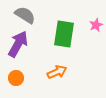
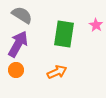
gray semicircle: moved 3 px left
pink star: rotated 16 degrees counterclockwise
orange circle: moved 8 px up
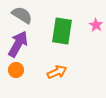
green rectangle: moved 2 px left, 3 px up
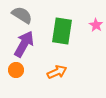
purple arrow: moved 6 px right
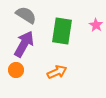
gray semicircle: moved 4 px right
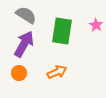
orange circle: moved 3 px right, 3 px down
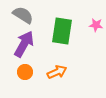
gray semicircle: moved 3 px left
pink star: rotated 24 degrees counterclockwise
orange circle: moved 6 px right, 1 px up
